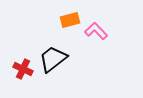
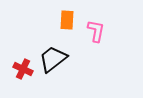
orange rectangle: moved 3 px left; rotated 72 degrees counterclockwise
pink L-shape: rotated 55 degrees clockwise
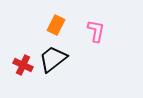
orange rectangle: moved 11 px left, 5 px down; rotated 24 degrees clockwise
red cross: moved 4 px up
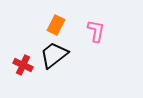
black trapezoid: moved 1 px right, 4 px up
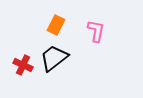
black trapezoid: moved 3 px down
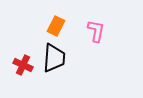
orange rectangle: moved 1 px down
black trapezoid: rotated 132 degrees clockwise
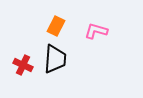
pink L-shape: rotated 85 degrees counterclockwise
black trapezoid: moved 1 px right, 1 px down
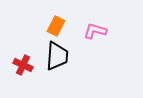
pink L-shape: moved 1 px left
black trapezoid: moved 2 px right, 3 px up
